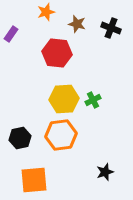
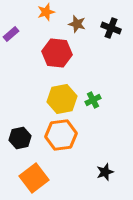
purple rectangle: rotated 14 degrees clockwise
yellow hexagon: moved 2 px left; rotated 8 degrees counterclockwise
orange square: moved 2 px up; rotated 32 degrees counterclockwise
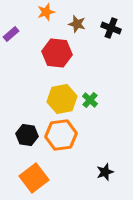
green cross: moved 3 px left; rotated 21 degrees counterclockwise
black hexagon: moved 7 px right, 3 px up; rotated 20 degrees clockwise
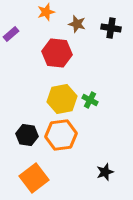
black cross: rotated 12 degrees counterclockwise
green cross: rotated 14 degrees counterclockwise
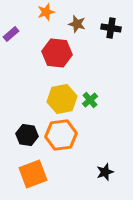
green cross: rotated 21 degrees clockwise
orange square: moved 1 px left, 4 px up; rotated 16 degrees clockwise
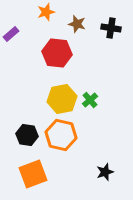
orange hexagon: rotated 20 degrees clockwise
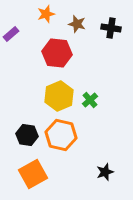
orange star: moved 2 px down
yellow hexagon: moved 3 px left, 3 px up; rotated 12 degrees counterclockwise
orange square: rotated 8 degrees counterclockwise
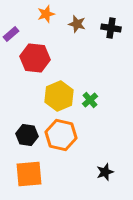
red hexagon: moved 22 px left, 5 px down
orange square: moved 4 px left; rotated 24 degrees clockwise
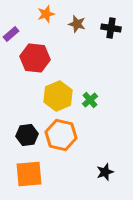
yellow hexagon: moved 1 px left
black hexagon: rotated 15 degrees counterclockwise
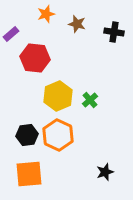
black cross: moved 3 px right, 4 px down
orange hexagon: moved 3 px left; rotated 12 degrees clockwise
